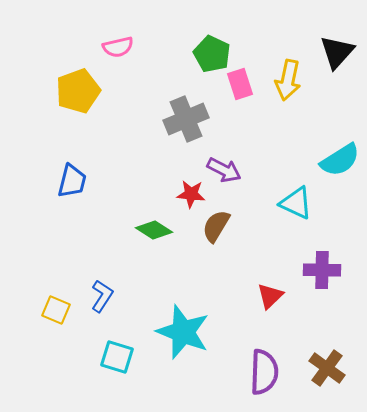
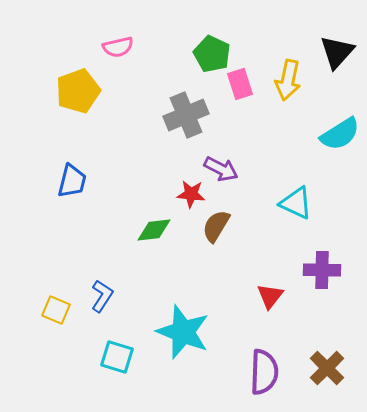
gray cross: moved 4 px up
cyan semicircle: moved 26 px up
purple arrow: moved 3 px left, 1 px up
green diamond: rotated 39 degrees counterclockwise
red triangle: rotated 8 degrees counterclockwise
brown cross: rotated 9 degrees clockwise
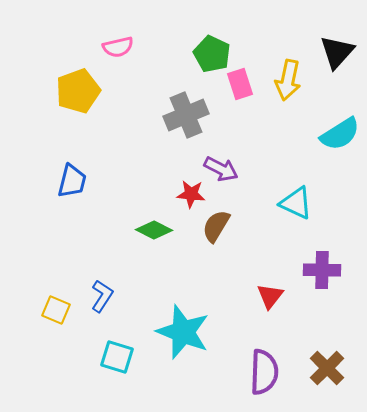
green diamond: rotated 33 degrees clockwise
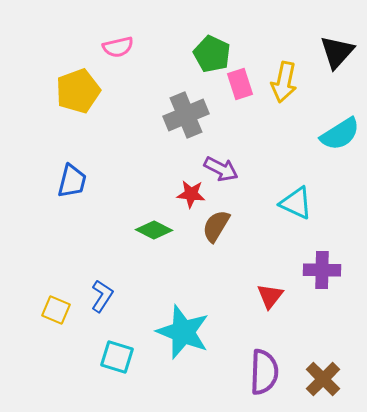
yellow arrow: moved 4 px left, 2 px down
brown cross: moved 4 px left, 11 px down
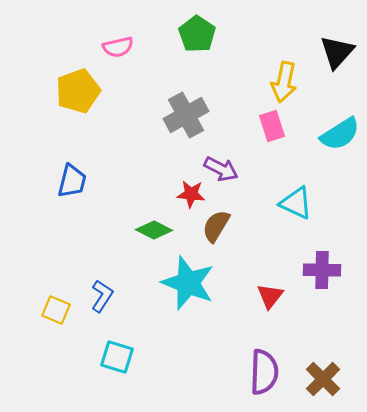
green pentagon: moved 15 px left, 20 px up; rotated 9 degrees clockwise
pink rectangle: moved 32 px right, 42 px down
gray cross: rotated 6 degrees counterclockwise
cyan star: moved 5 px right, 49 px up
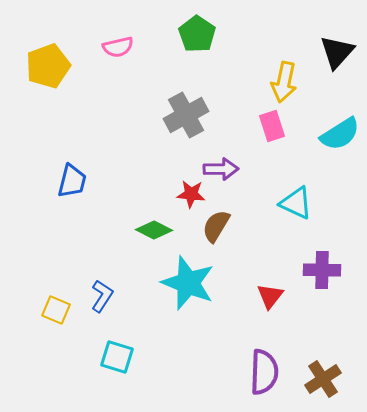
yellow pentagon: moved 30 px left, 25 px up
purple arrow: rotated 28 degrees counterclockwise
brown cross: rotated 12 degrees clockwise
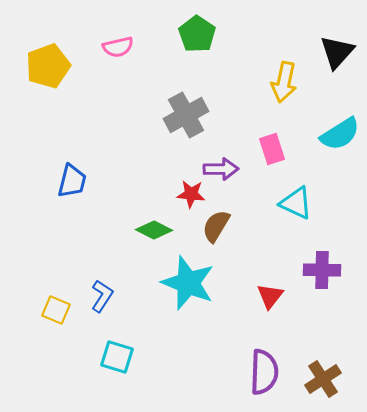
pink rectangle: moved 23 px down
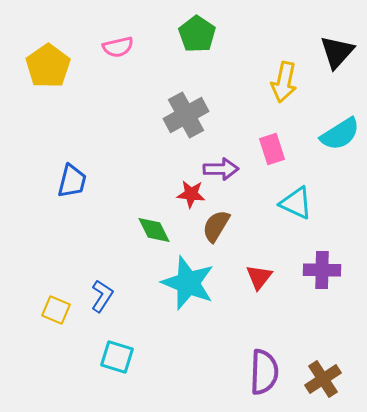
yellow pentagon: rotated 15 degrees counterclockwise
green diamond: rotated 36 degrees clockwise
red triangle: moved 11 px left, 19 px up
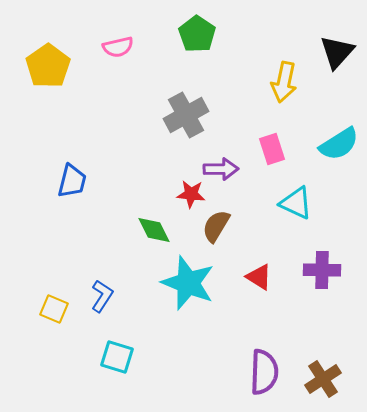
cyan semicircle: moved 1 px left, 10 px down
red triangle: rotated 36 degrees counterclockwise
yellow square: moved 2 px left, 1 px up
